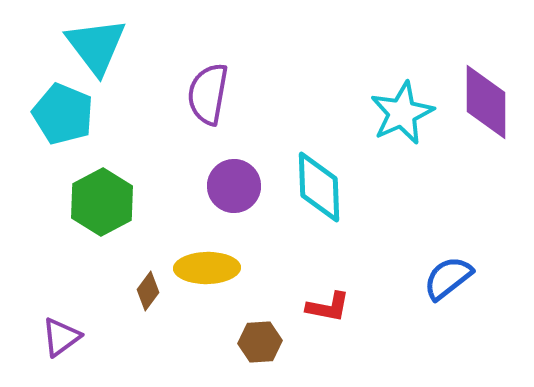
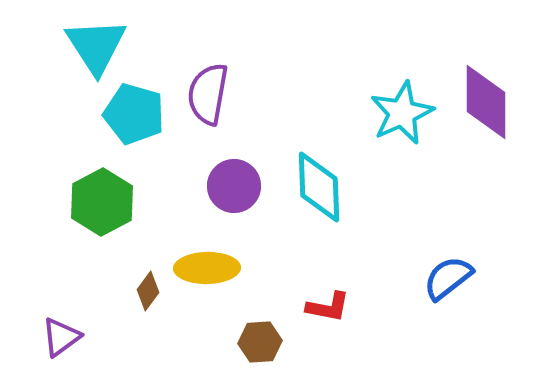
cyan triangle: rotated 4 degrees clockwise
cyan pentagon: moved 71 px right; rotated 6 degrees counterclockwise
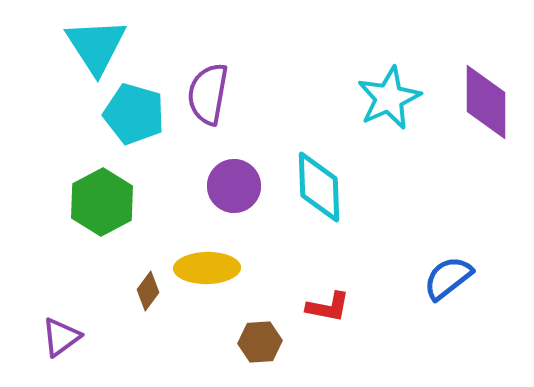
cyan star: moved 13 px left, 15 px up
